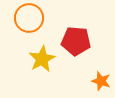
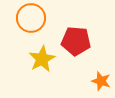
orange circle: moved 2 px right
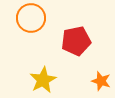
red pentagon: rotated 16 degrees counterclockwise
yellow star: moved 1 px right, 21 px down
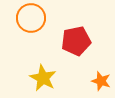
yellow star: moved 2 px up; rotated 16 degrees counterclockwise
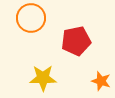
yellow star: rotated 28 degrees counterclockwise
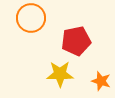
yellow star: moved 17 px right, 4 px up
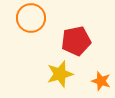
yellow star: rotated 16 degrees counterclockwise
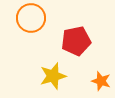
yellow star: moved 7 px left, 2 px down
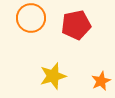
red pentagon: moved 16 px up
orange star: rotated 30 degrees clockwise
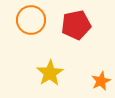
orange circle: moved 2 px down
yellow star: moved 3 px left, 3 px up; rotated 16 degrees counterclockwise
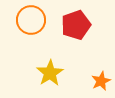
red pentagon: rotated 8 degrees counterclockwise
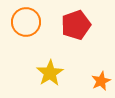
orange circle: moved 5 px left, 2 px down
